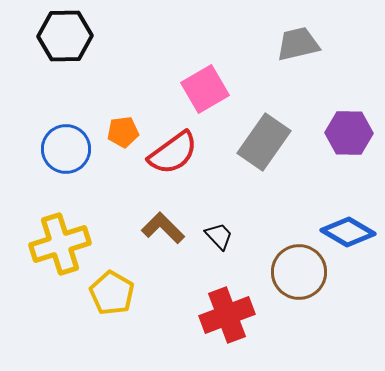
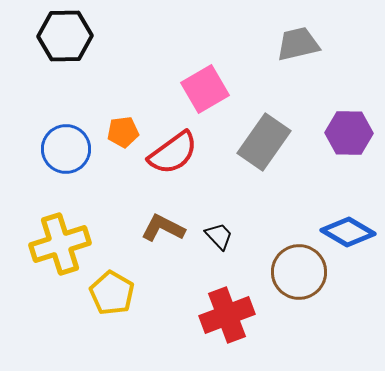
brown L-shape: rotated 18 degrees counterclockwise
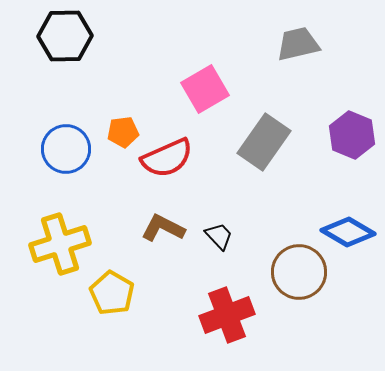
purple hexagon: moved 3 px right, 2 px down; rotated 21 degrees clockwise
red semicircle: moved 6 px left, 5 px down; rotated 12 degrees clockwise
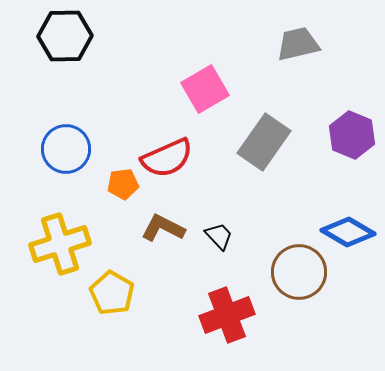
orange pentagon: moved 52 px down
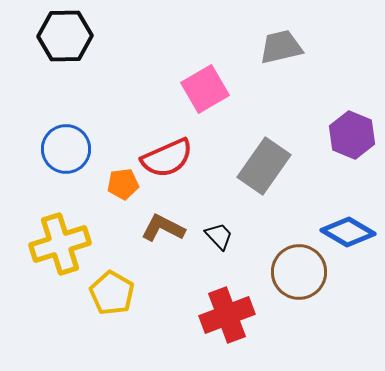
gray trapezoid: moved 17 px left, 3 px down
gray rectangle: moved 24 px down
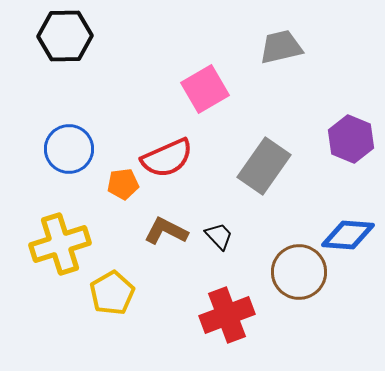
purple hexagon: moved 1 px left, 4 px down
blue circle: moved 3 px right
brown L-shape: moved 3 px right, 3 px down
blue diamond: moved 3 px down; rotated 26 degrees counterclockwise
yellow pentagon: rotated 12 degrees clockwise
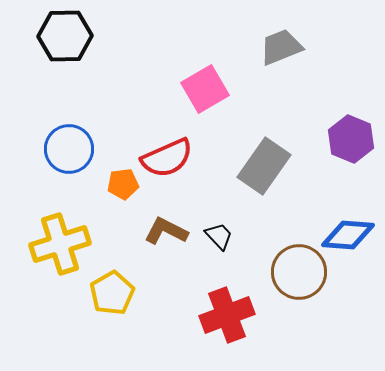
gray trapezoid: rotated 9 degrees counterclockwise
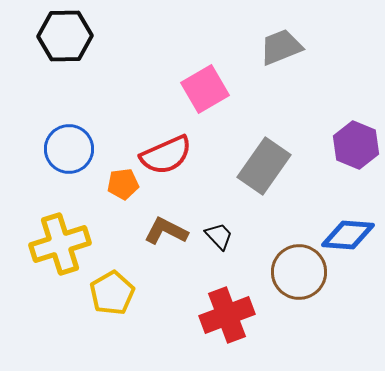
purple hexagon: moved 5 px right, 6 px down
red semicircle: moved 1 px left, 3 px up
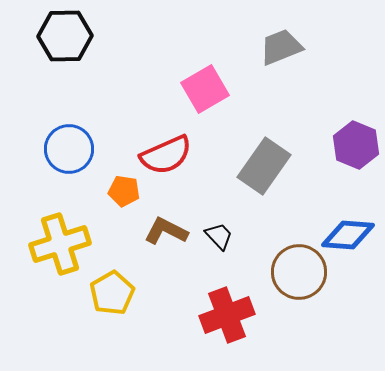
orange pentagon: moved 1 px right, 7 px down; rotated 16 degrees clockwise
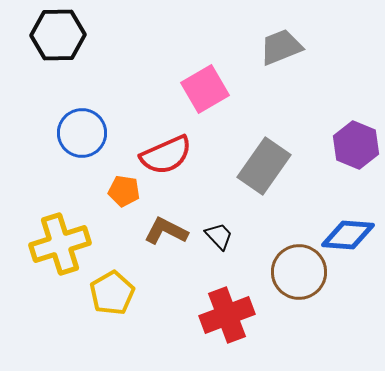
black hexagon: moved 7 px left, 1 px up
blue circle: moved 13 px right, 16 px up
